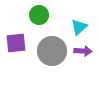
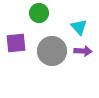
green circle: moved 2 px up
cyan triangle: rotated 30 degrees counterclockwise
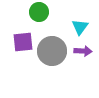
green circle: moved 1 px up
cyan triangle: moved 1 px right; rotated 18 degrees clockwise
purple square: moved 7 px right, 1 px up
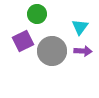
green circle: moved 2 px left, 2 px down
purple square: moved 1 px up; rotated 20 degrees counterclockwise
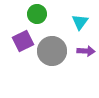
cyan triangle: moved 5 px up
purple arrow: moved 3 px right
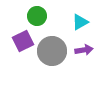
green circle: moved 2 px down
cyan triangle: rotated 24 degrees clockwise
purple arrow: moved 2 px left, 1 px up; rotated 12 degrees counterclockwise
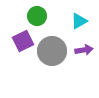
cyan triangle: moved 1 px left, 1 px up
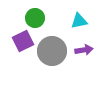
green circle: moved 2 px left, 2 px down
cyan triangle: rotated 18 degrees clockwise
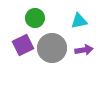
purple square: moved 4 px down
gray circle: moved 3 px up
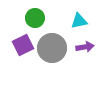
purple arrow: moved 1 px right, 3 px up
